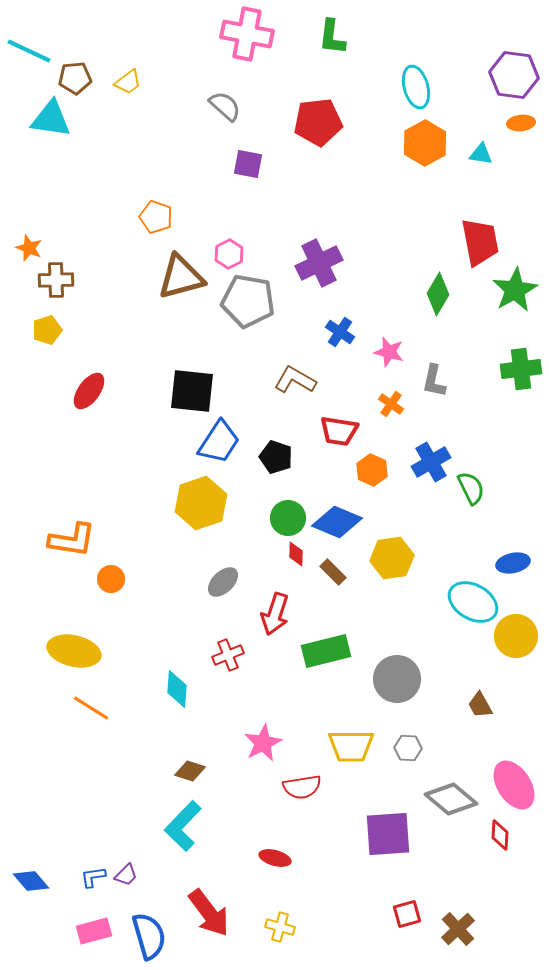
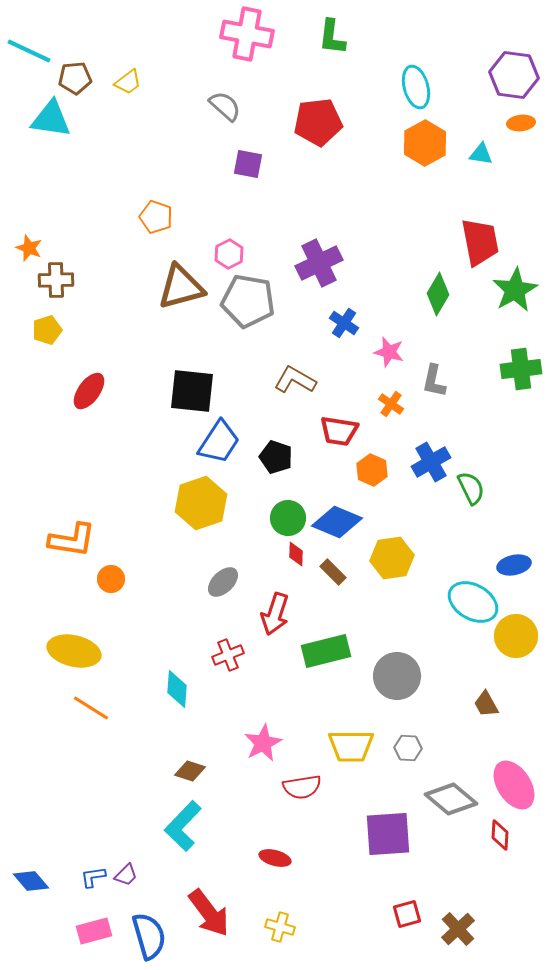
brown triangle at (181, 277): moved 10 px down
blue cross at (340, 332): moved 4 px right, 9 px up
blue ellipse at (513, 563): moved 1 px right, 2 px down
gray circle at (397, 679): moved 3 px up
brown trapezoid at (480, 705): moved 6 px right, 1 px up
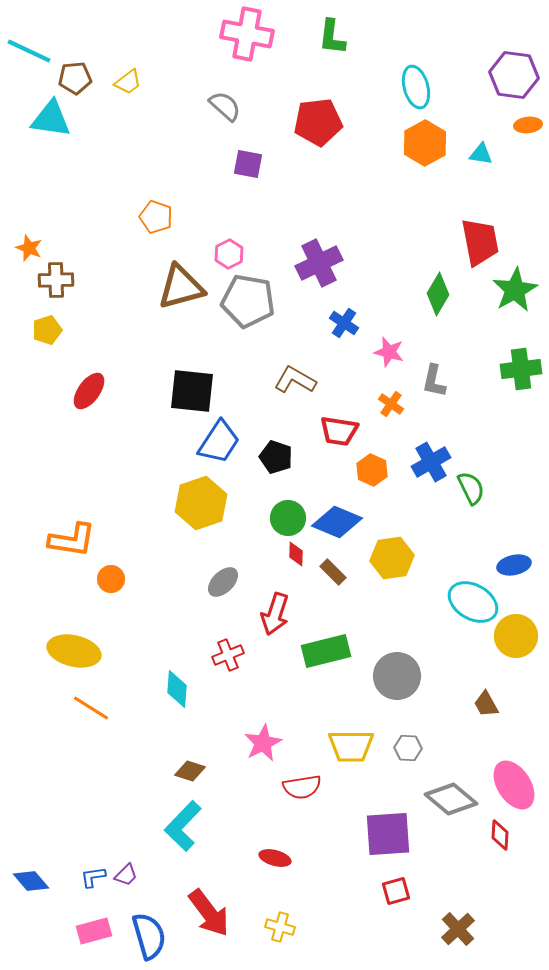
orange ellipse at (521, 123): moved 7 px right, 2 px down
red square at (407, 914): moved 11 px left, 23 px up
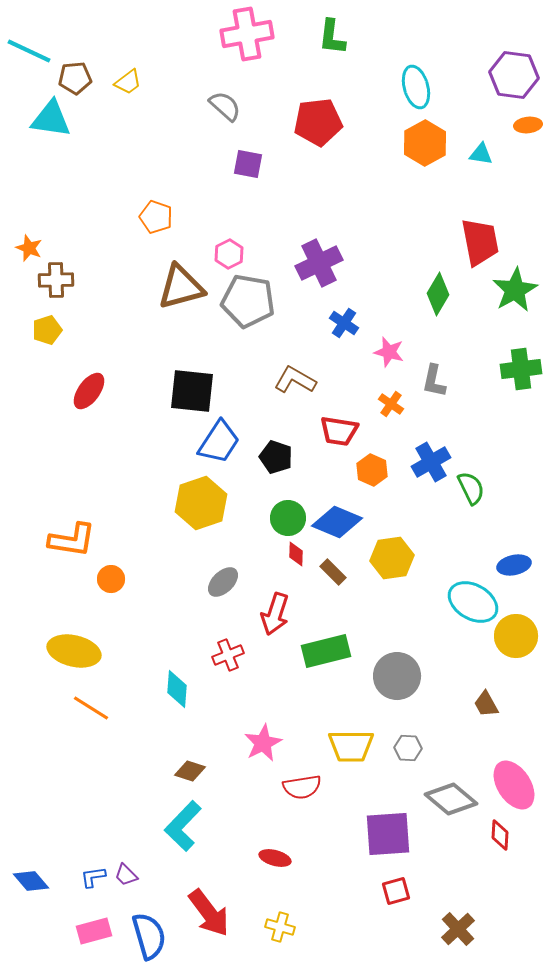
pink cross at (247, 34): rotated 21 degrees counterclockwise
purple trapezoid at (126, 875): rotated 90 degrees clockwise
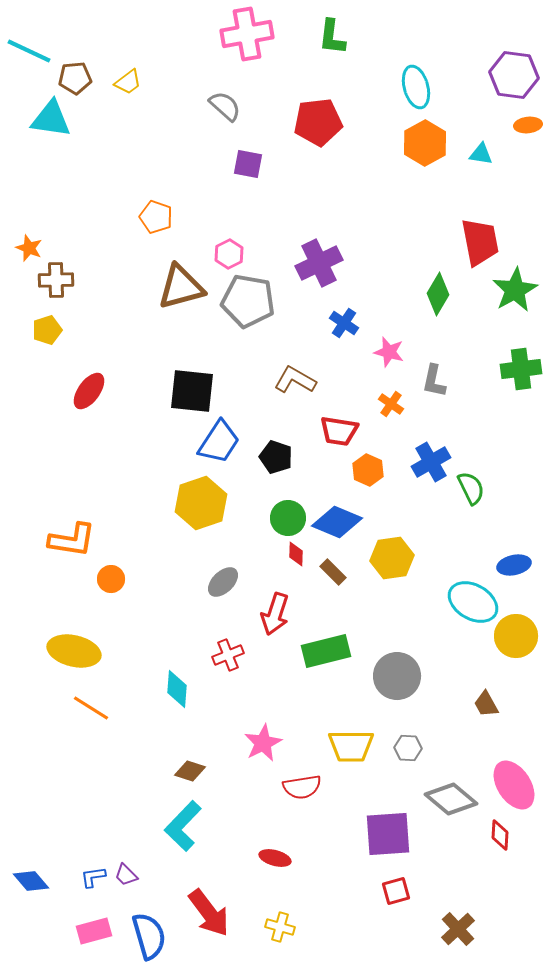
orange hexagon at (372, 470): moved 4 px left
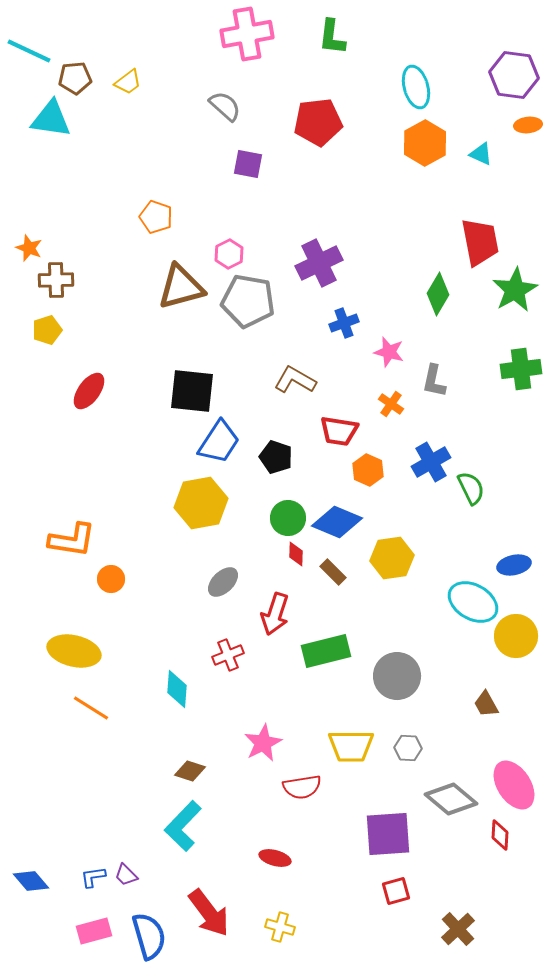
cyan triangle at (481, 154): rotated 15 degrees clockwise
blue cross at (344, 323): rotated 36 degrees clockwise
yellow hexagon at (201, 503): rotated 9 degrees clockwise
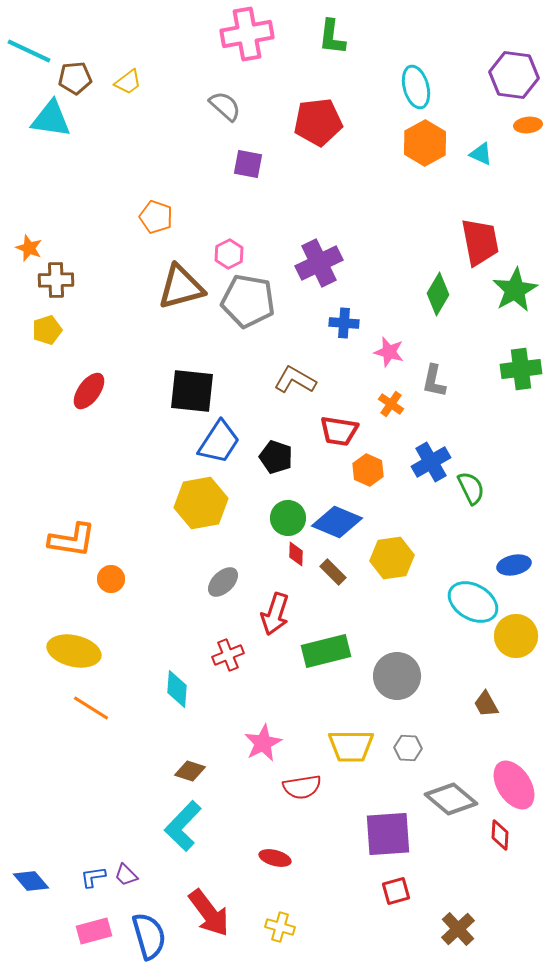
blue cross at (344, 323): rotated 24 degrees clockwise
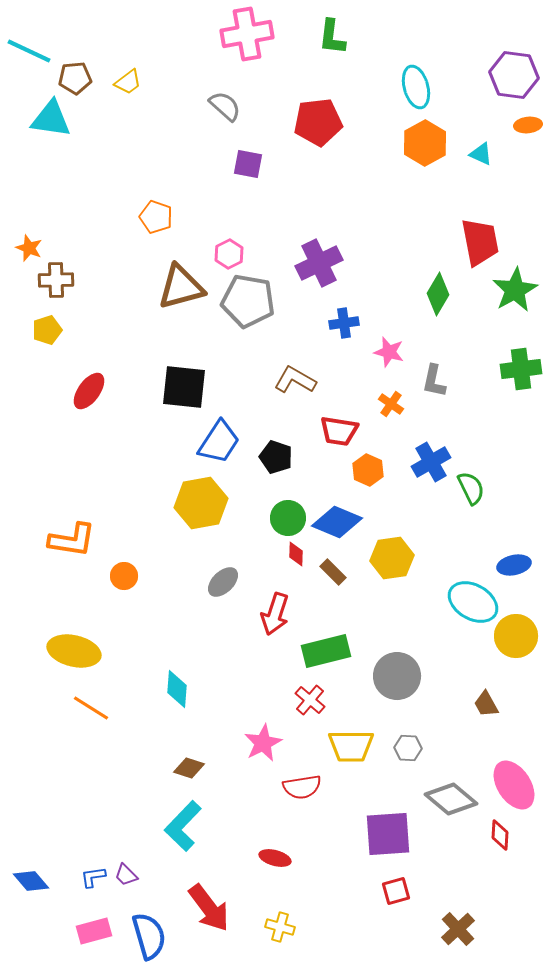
blue cross at (344, 323): rotated 12 degrees counterclockwise
black square at (192, 391): moved 8 px left, 4 px up
orange circle at (111, 579): moved 13 px right, 3 px up
red cross at (228, 655): moved 82 px right, 45 px down; rotated 28 degrees counterclockwise
brown diamond at (190, 771): moved 1 px left, 3 px up
red arrow at (209, 913): moved 5 px up
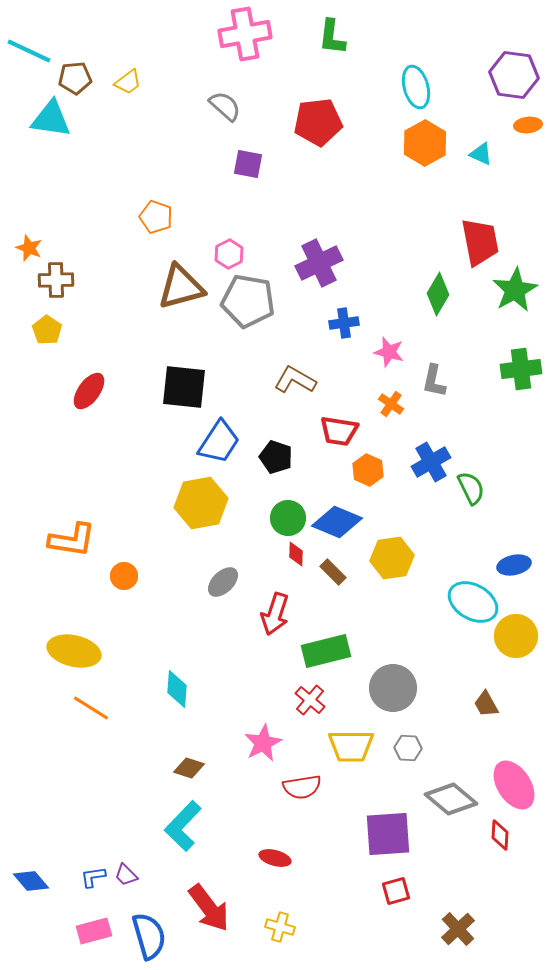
pink cross at (247, 34): moved 2 px left
yellow pentagon at (47, 330): rotated 20 degrees counterclockwise
gray circle at (397, 676): moved 4 px left, 12 px down
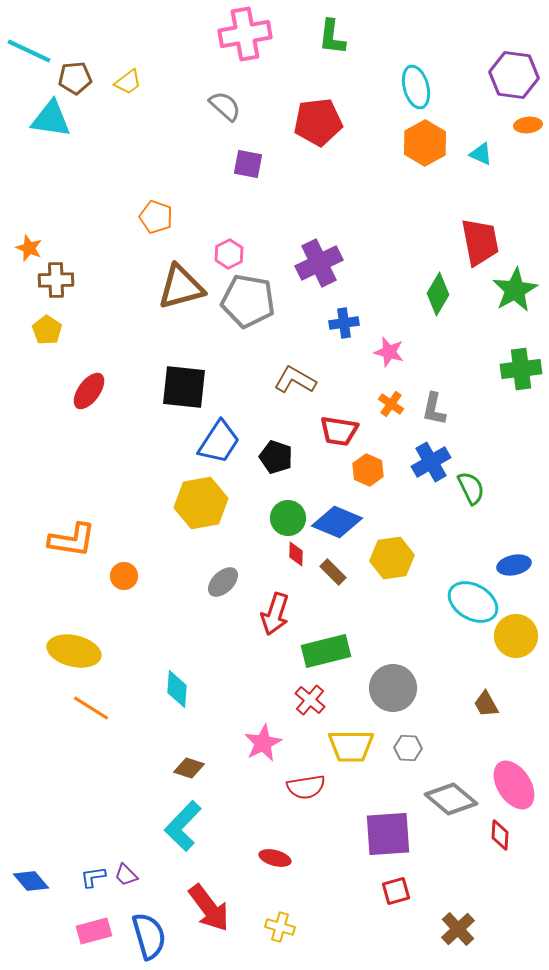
gray L-shape at (434, 381): moved 28 px down
red semicircle at (302, 787): moved 4 px right
